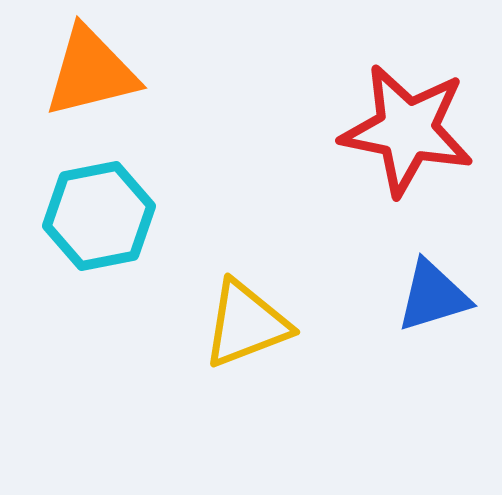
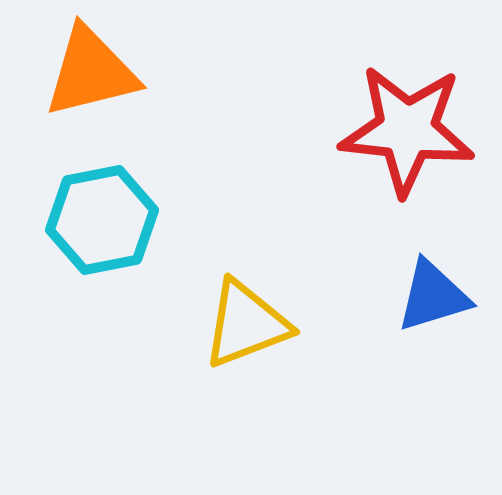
red star: rotated 5 degrees counterclockwise
cyan hexagon: moved 3 px right, 4 px down
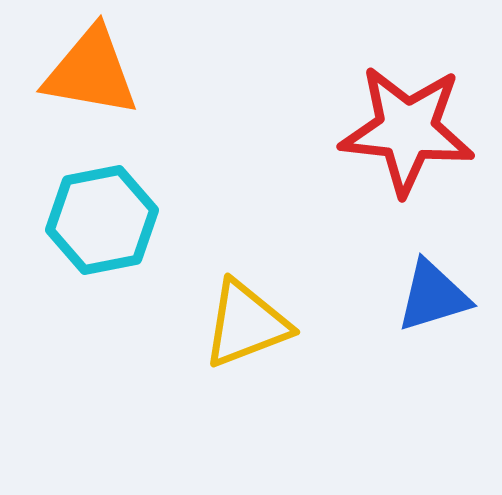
orange triangle: rotated 24 degrees clockwise
